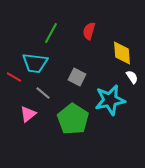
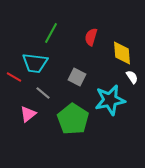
red semicircle: moved 2 px right, 6 px down
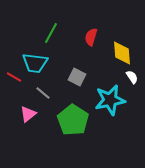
green pentagon: moved 1 px down
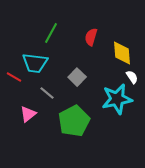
gray square: rotated 18 degrees clockwise
gray line: moved 4 px right
cyan star: moved 7 px right, 1 px up
green pentagon: moved 1 px right, 1 px down; rotated 12 degrees clockwise
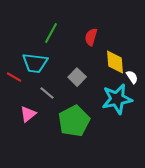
yellow diamond: moved 7 px left, 9 px down
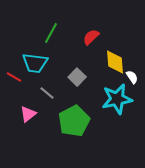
red semicircle: rotated 30 degrees clockwise
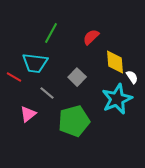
cyan star: rotated 12 degrees counterclockwise
green pentagon: rotated 12 degrees clockwise
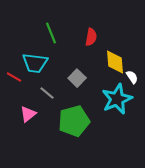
green line: rotated 50 degrees counterclockwise
red semicircle: rotated 144 degrees clockwise
gray square: moved 1 px down
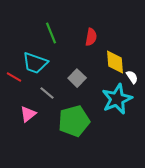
cyan trapezoid: rotated 12 degrees clockwise
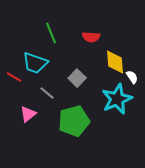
red semicircle: rotated 84 degrees clockwise
